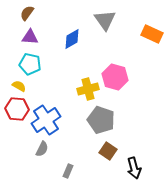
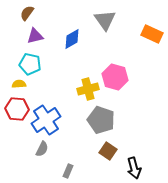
purple triangle: moved 5 px right, 1 px up; rotated 18 degrees counterclockwise
yellow semicircle: moved 2 px up; rotated 32 degrees counterclockwise
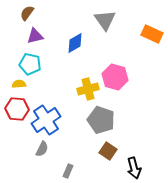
blue diamond: moved 3 px right, 4 px down
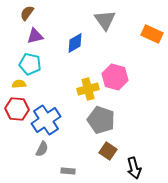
gray rectangle: rotated 72 degrees clockwise
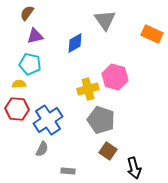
blue cross: moved 2 px right
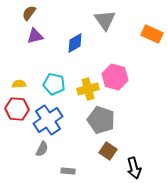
brown semicircle: moved 2 px right
cyan pentagon: moved 24 px right, 20 px down
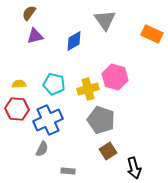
blue diamond: moved 1 px left, 2 px up
blue cross: rotated 8 degrees clockwise
brown square: rotated 24 degrees clockwise
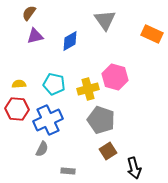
blue diamond: moved 4 px left
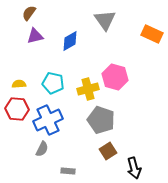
cyan pentagon: moved 1 px left, 1 px up
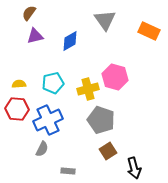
orange rectangle: moved 3 px left, 3 px up
cyan pentagon: rotated 25 degrees counterclockwise
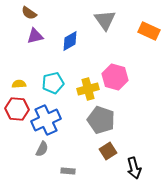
brown semicircle: rotated 91 degrees counterclockwise
blue cross: moved 2 px left
